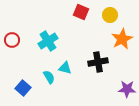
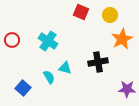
cyan cross: rotated 24 degrees counterclockwise
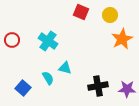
black cross: moved 24 px down
cyan semicircle: moved 1 px left, 1 px down
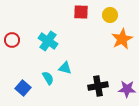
red square: rotated 21 degrees counterclockwise
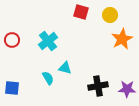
red square: rotated 14 degrees clockwise
cyan cross: rotated 18 degrees clockwise
blue square: moved 11 px left; rotated 35 degrees counterclockwise
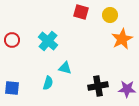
cyan cross: rotated 12 degrees counterclockwise
cyan semicircle: moved 5 px down; rotated 48 degrees clockwise
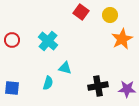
red square: rotated 21 degrees clockwise
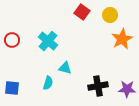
red square: moved 1 px right
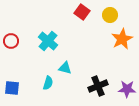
red circle: moved 1 px left, 1 px down
black cross: rotated 12 degrees counterclockwise
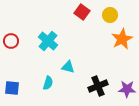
cyan triangle: moved 3 px right, 1 px up
